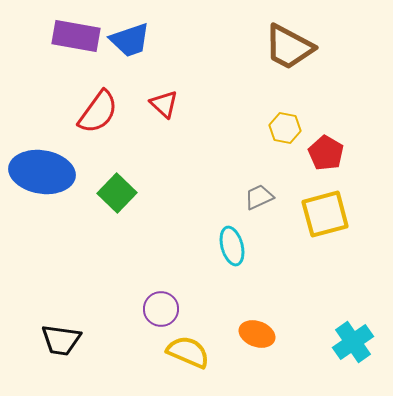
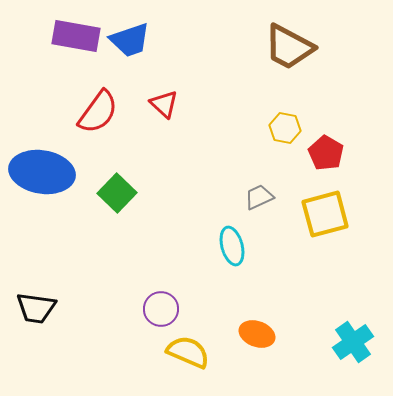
black trapezoid: moved 25 px left, 32 px up
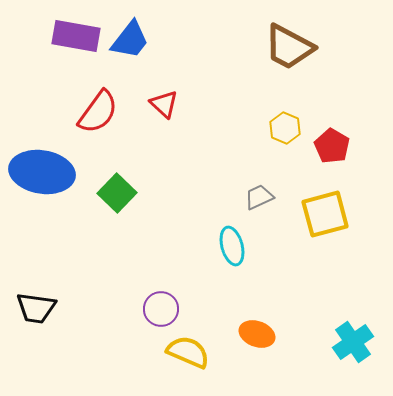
blue trapezoid: rotated 33 degrees counterclockwise
yellow hexagon: rotated 12 degrees clockwise
red pentagon: moved 6 px right, 7 px up
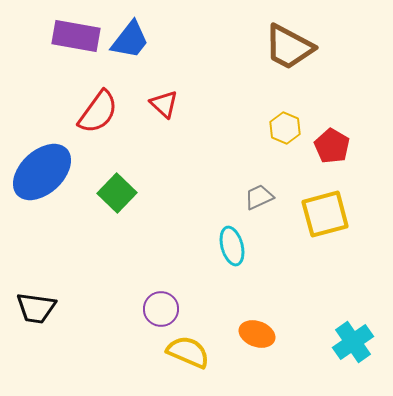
blue ellipse: rotated 52 degrees counterclockwise
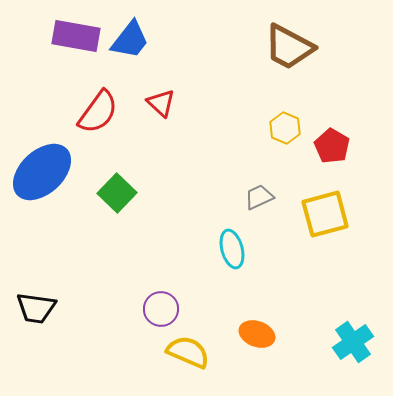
red triangle: moved 3 px left, 1 px up
cyan ellipse: moved 3 px down
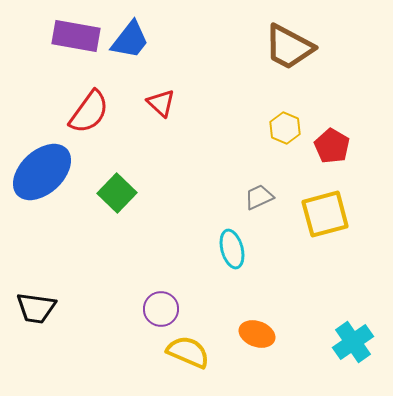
red semicircle: moved 9 px left
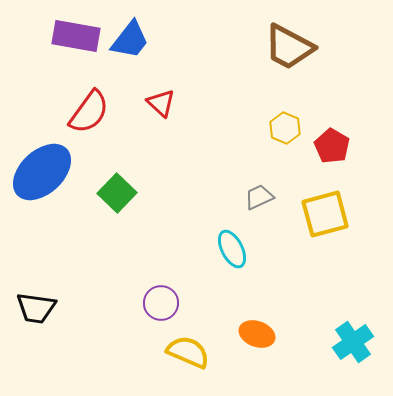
cyan ellipse: rotated 12 degrees counterclockwise
purple circle: moved 6 px up
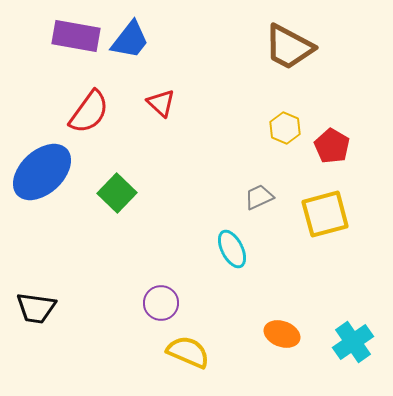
orange ellipse: moved 25 px right
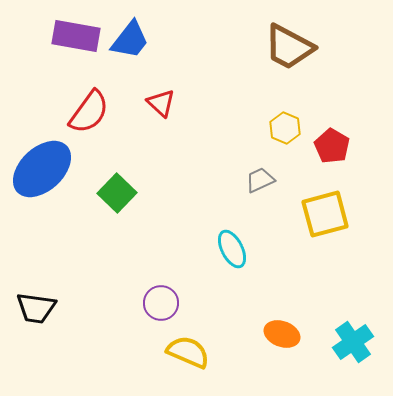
blue ellipse: moved 3 px up
gray trapezoid: moved 1 px right, 17 px up
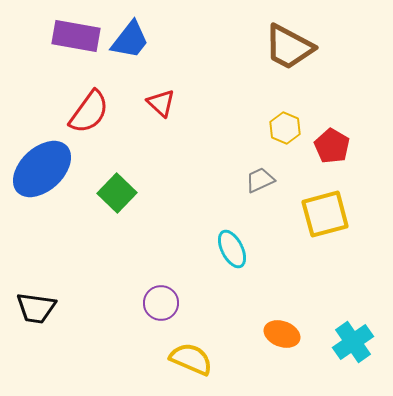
yellow semicircle: moved 3 px right, 7 px down
